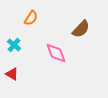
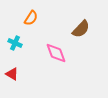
cyan cross: moved 1 px right, 2 px up; rotated 16 degrees counterclockwise
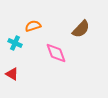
orange semicircle: moved 2 px right, 8 px down; rotated 140 degrees counterclockwise
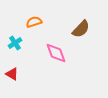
orange semicircle: moved 1 px right, 4 px up
cyan cross: rotated 32 degrees clockwise
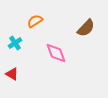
orange semicircle: moved 1 px right, 1 px up; rotated 14 degrees counterclockwise
brown semicircle: moved 5 px right, 1 px up
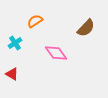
pink diamond: rotated 15 degrees counterclockwise
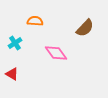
orange semicircle: rotated 35 degrees clockwise
brown semicircle: moved 1 px left
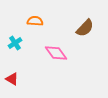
red triangle: moved 5 px down
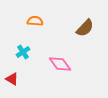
cyan cross: moved 8 px right, 9 px down
pink diamond: moved 4 px right, 11 px down
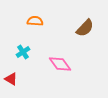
red triangle: moved 1 px left
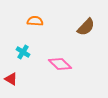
brown semicircle: moved 1 px right, 1 px up
cyan cross: rotated 24 degrees counterclockwise
pink diamond: rotated 10 degrees counterclockwise
